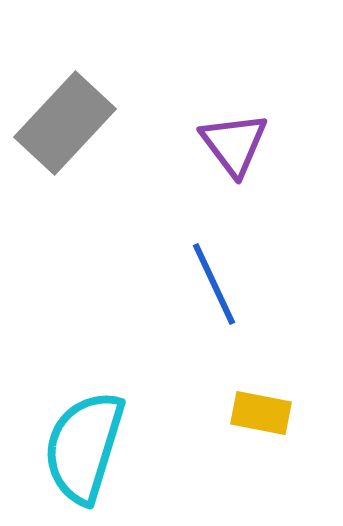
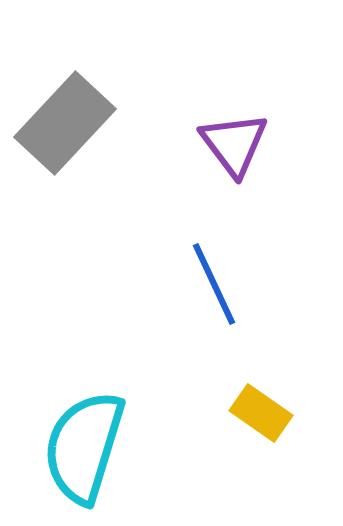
yellow rectangle: rotated 24 degrees clockwise
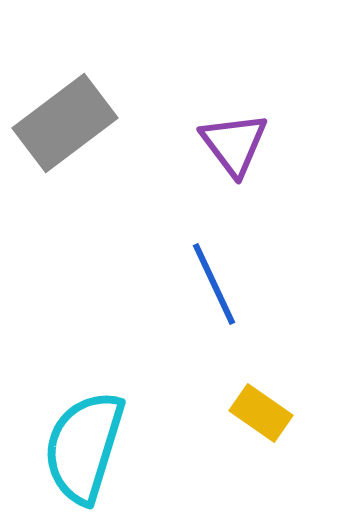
gray rectangle: rotated 10 degrees clockwise
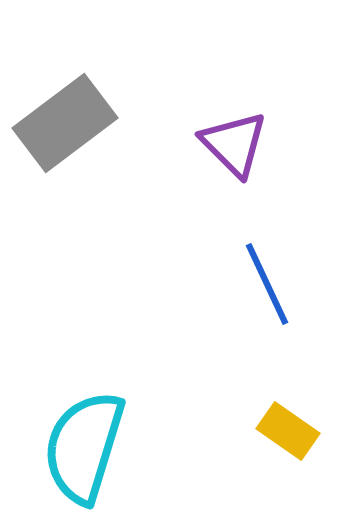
purple triangle: rotated 8 degrees counterclockwise
blue line: moved 53 px right
yellow rectangle: moved 27 px right, 18 px down
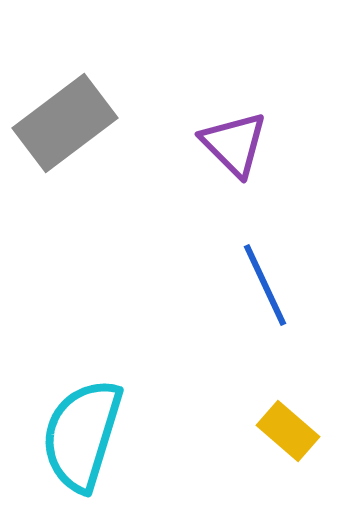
blue line: moved 2 px left, 1 px down
yellow rectangle: rotated 6 degrees clockwise
cyan semicircle: moved 2 px left, 12 px up
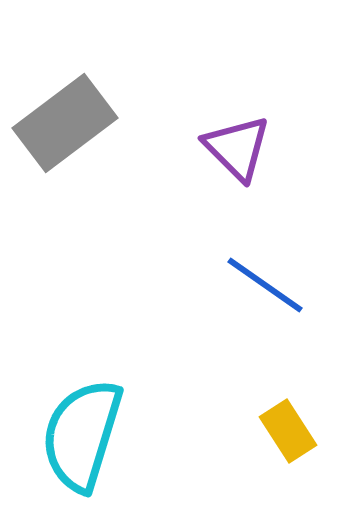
purple triangle: moved 3 px right, 4 px down
blue line: rotated 30 degrees counterclockwise
yellow rectangle: rotated 16 degrees clockwise
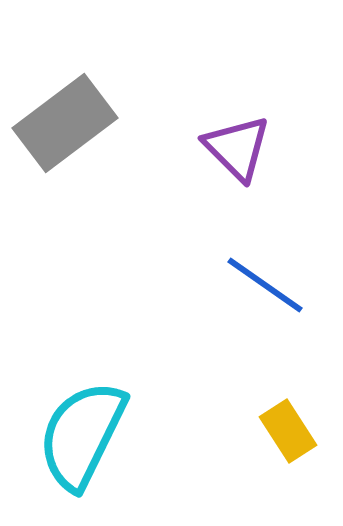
cyan semicircle: rotated 9 degrees clockwise
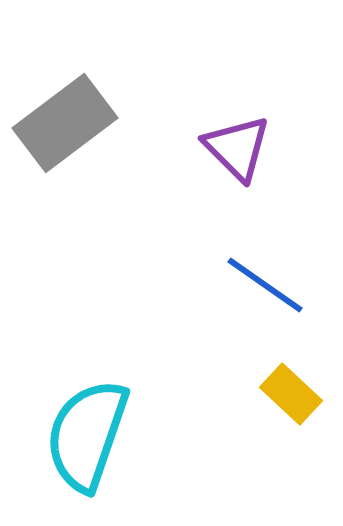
yellow rectangle: moved 3 px right, 37 px up; rotated 14 degrees counterclockwise
cyan semicircle: moved 5 px right; rotated 7 degrees counterclockwise
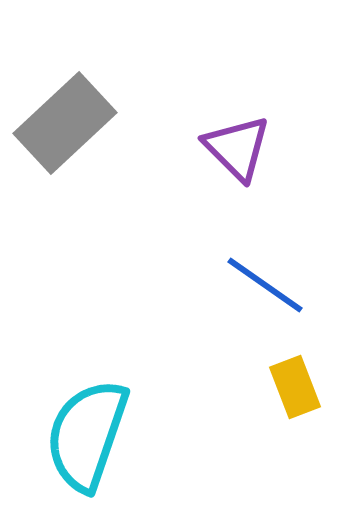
gray rectangle: rotated 6 degrees counterclockwise
yellow rectangle: moved 4 px right, 7 px up; rotated 26 degrees clockwise
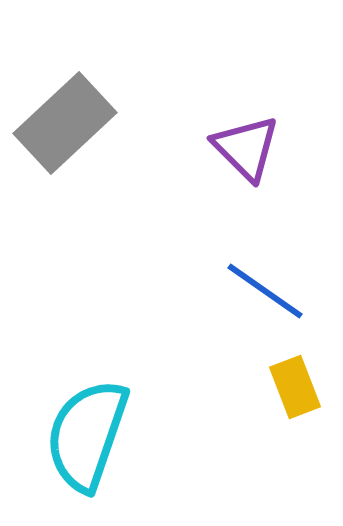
purple triangle: moved 9 px right
blue line: moved 6 px down
